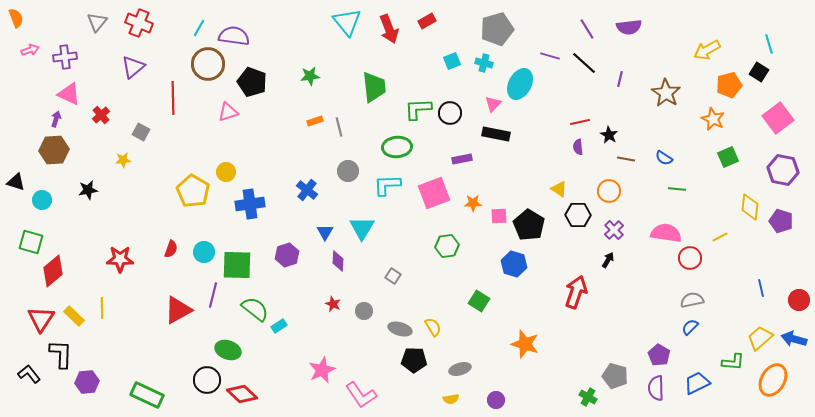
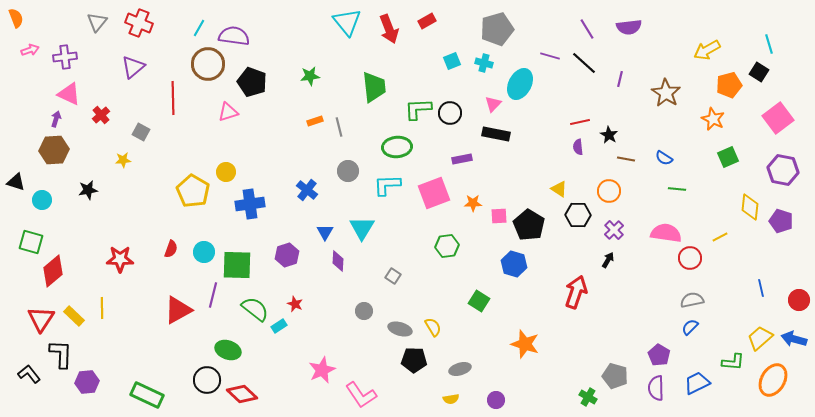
red star at (333, 304): moved 38 px left
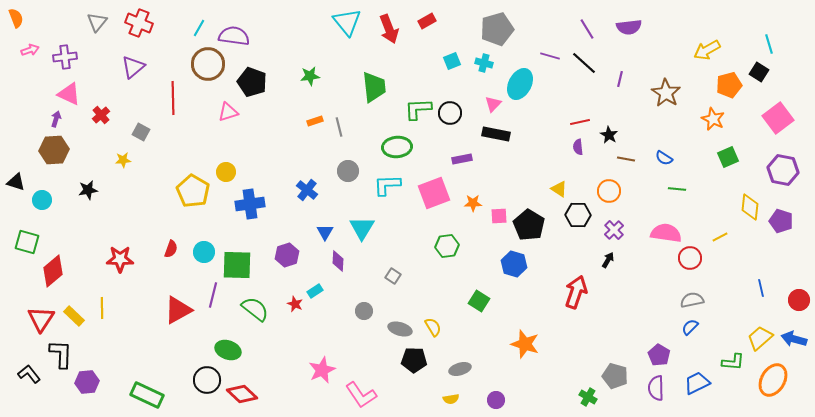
green square at (31, 242): moved 4 px left
cyan rectangle at (279, 326): moved 36 px right, 35 px up
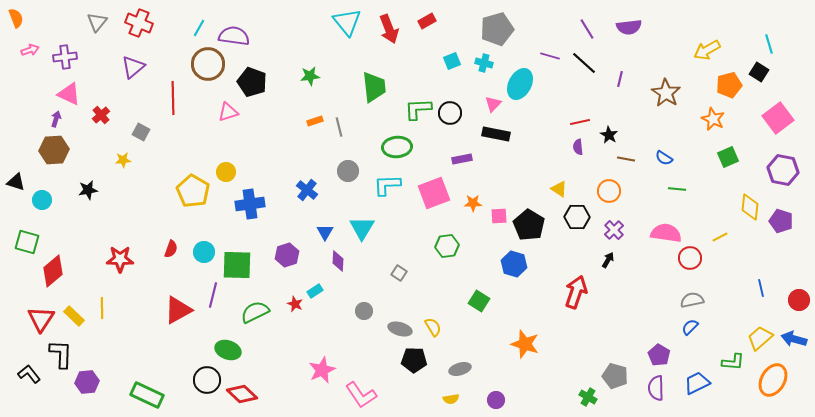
black hexagon at (578, 215): moved 1 px left, 2 px down
gray square at (393, 276): moved 6 px right, 3 px up
green semicircle at (255, 309): moved 3 px down; rotated 64 degrees counterclockwise
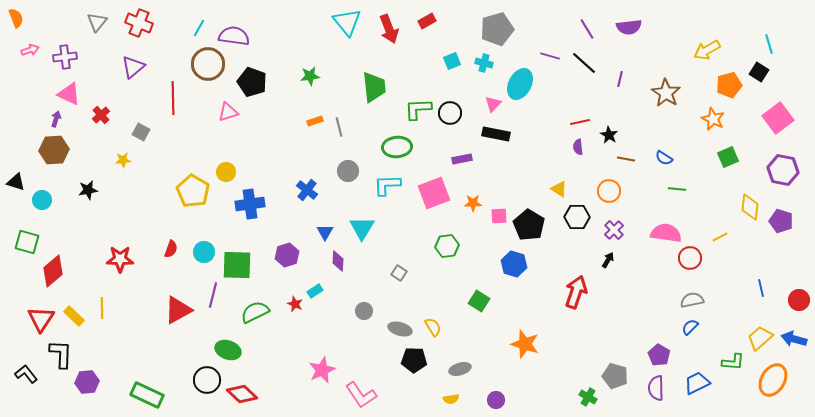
black L-shape at (29, 374): moved 3 px left
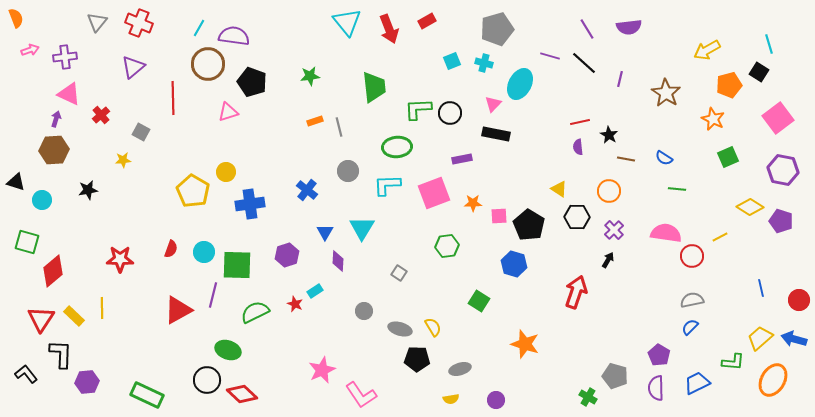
yellow diamond at (750, 207): rotated 64 degrees counterclockwise
red circle at (690, 258): moved 2 px right, 2 px up
black pentagon at (414, 360): moved 3 px right, 1 px up
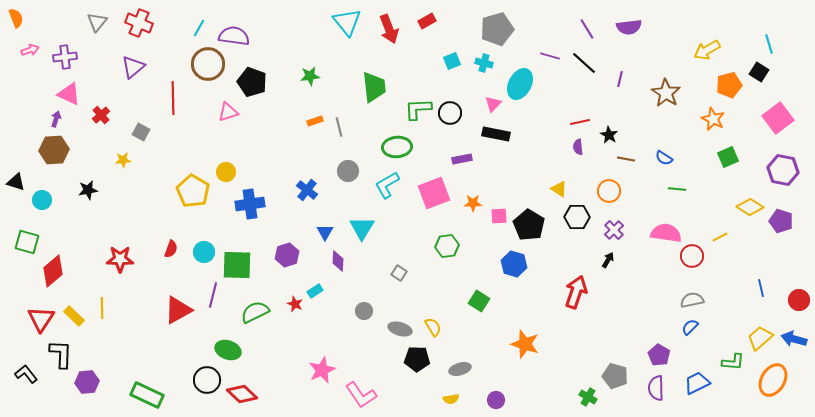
cyan L-shape at (387, 185): rotated 28 degrees counterclockwise
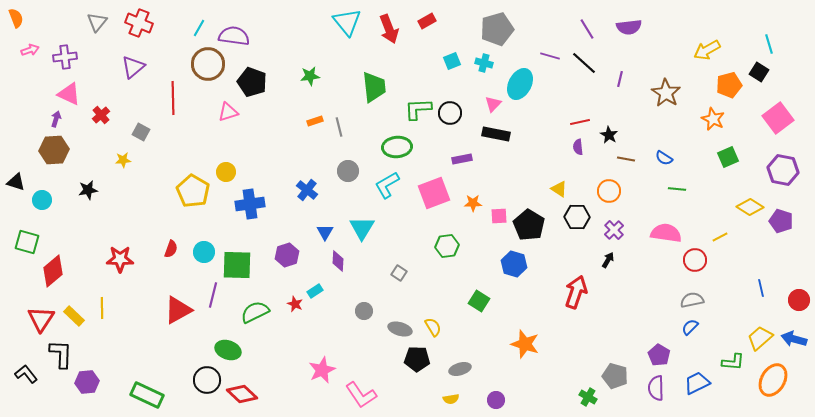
red circle at (692, 256): moved 3 px right, 4 px down
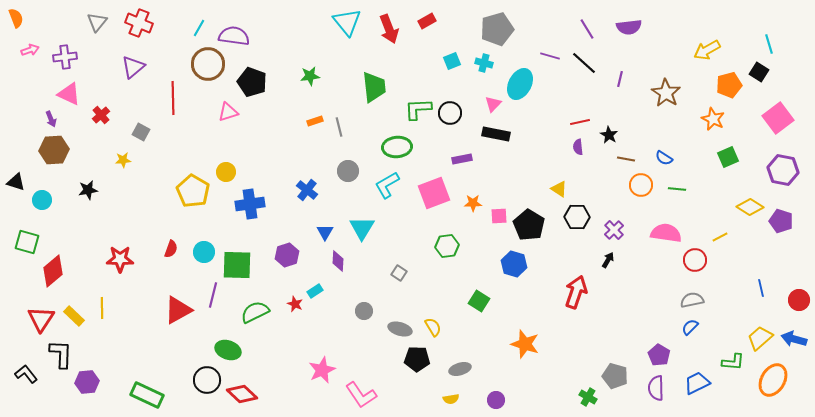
purple arrow at (56, 119): moved 5 px left; rotated 140 degrees clockwise
orange circle at (609, 191): moved 32 px right, 6 px up
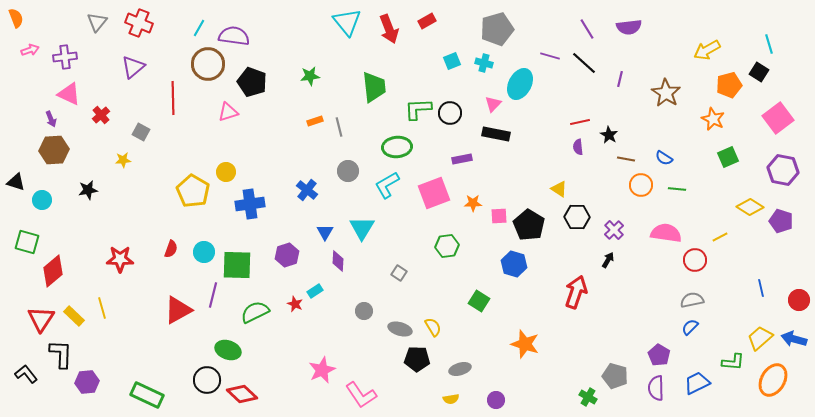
yellow line at (102, 308): rotated 15 degrees counterclockwise
